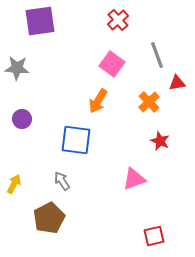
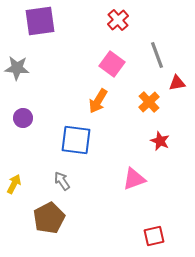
purple circle: moved 1 px right, 1 px up
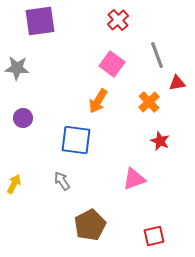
brown pentagon: moved 41 px right, 7 px down
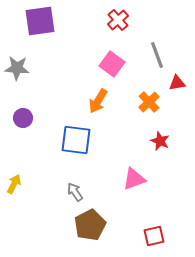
gray arrow: moved 13 px right, 11 px down
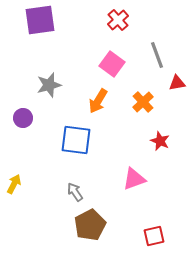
purple square: moved 1 px up
gray star: moved 32 px right, 17 px down; rotated 20 degrees counterclockwise
orange cross: moved 6 px left
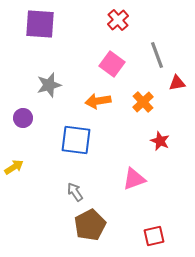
purple square: moved 4 px down; rotated 12 degrees clockwise
orange arrow: rotated 50 degrees clockwise
yellow arrow: moved 17 px up; rotated 30 degrees clockwise
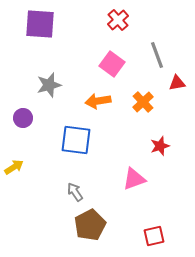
red star: moved 5 px down; rotated 30 degrees clockwise
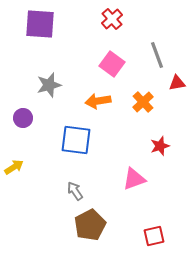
red cross: moved 6 px left, 1 px up
gray arrow: moved 1 px up
